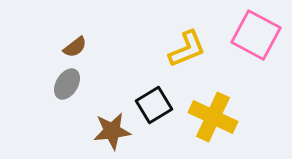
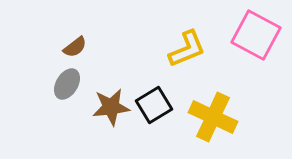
brown star: moved 1 px left, 24 px up
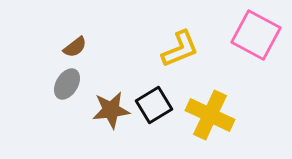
yellow L-shape: moved 7 px left
brown star: moved 3 px down
yellow cross: moved 3 px left, 2 px up
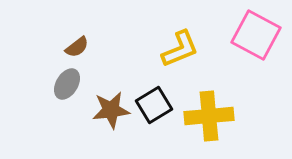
brown semicircle: moved 2 px right
yellow cross: moved 1 px left, 1 px down; rotated 30 degrees counterclockwise
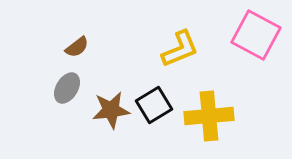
gray ellipse: moved 4 px down
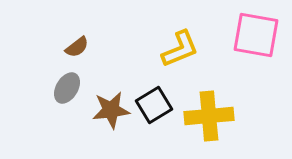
pink square: rotated 18 degrees counterclockwise
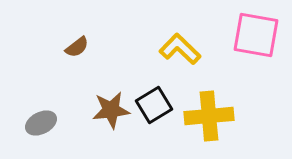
yellow L-shape: rotated 114 degrees counterclockwise
gray ellipse: moved 26 px left, 35 px down; rotated 32 degrees clockwise
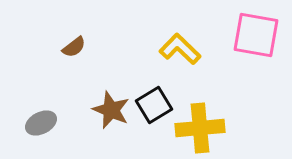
brown semicircle: moved 3 px left
brown star: rotated 30 degrees clockwise
yellow cross: moved 9 px left, 12 px down
